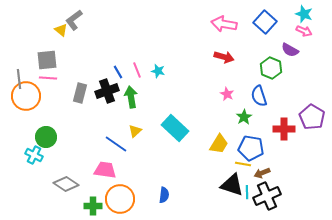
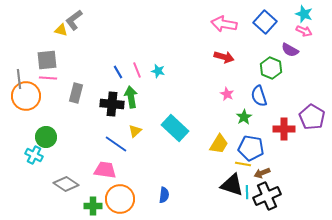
yellow triangle at (61, 30): rotated 24 degrees counterclockwise
black cross at (107, 91): moved 5 px right, 13 px down; rotated 25 degrees clockwise
gray rectangle at (80, 93): moved 4 px left
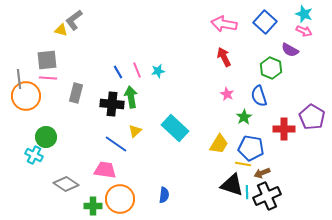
red arrow at (224, 57): rotated 132 degrees counterclockwise
cyan star at (158, 71): rotated 24 degrees counterclockwise
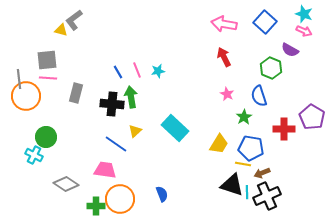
blue semicircle at (164, 195): moved 2 px left, 1 px up; rotated 28 degrees counterclockwise
green cross at (93, 206): moved 3 px right
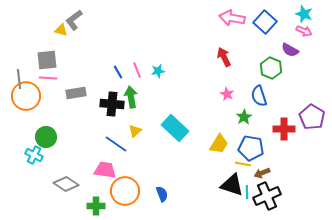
pink arrow at (224, 24): moved 8 px right, 6 px up
gray rectangle at (76, 93): rotated 66 degrees clockwise
orange circle at (120, 199): moved 5 px right, 8 px up
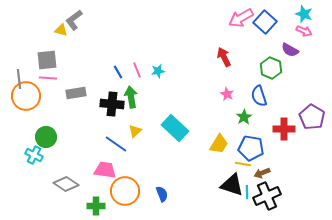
pink arrow at (232, 18): moved 9 px right; rotated 40 degrees counterclockwise
